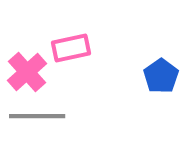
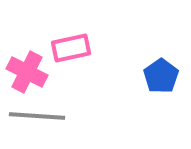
pink cross: rotated 21 degrees counterclockwise
gray line: rotated 4 degrees clockwise
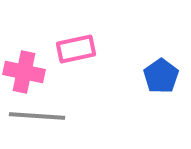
pink rectangle: moved 5 px right, 1 px down
pink cross: moved 3 px left; rotated 15 degrees counterclockwise
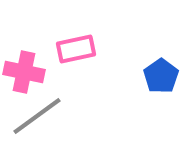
gray line: rotated 40 degrees counterclockwise
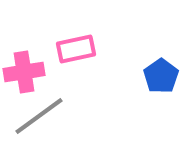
pink cross: rotated 21 degrees counterclockwise
gray line: moved 2 px right
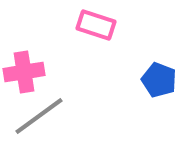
pink rectangle: moved 20 px right, 24 px up; rotated 30 degrees clockwise
blue pentagon: moved 2 px left, 4 px down; rotated 16 degrees counterclockwise
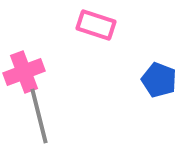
pink cross: rotated 12 degrees counterclockwise
gray line: rotated 68 degrees counterclockwise
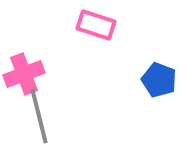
pink cross: moved 2 px down
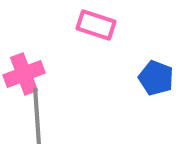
blue pentagon: moved 3 px left, 2 px up
gray line: moved 2 px left; rotated 10 degrees clockwise
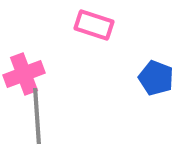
pink rectangle: moved 2 px left
